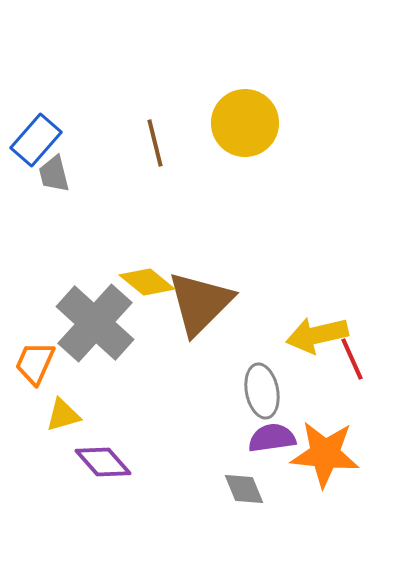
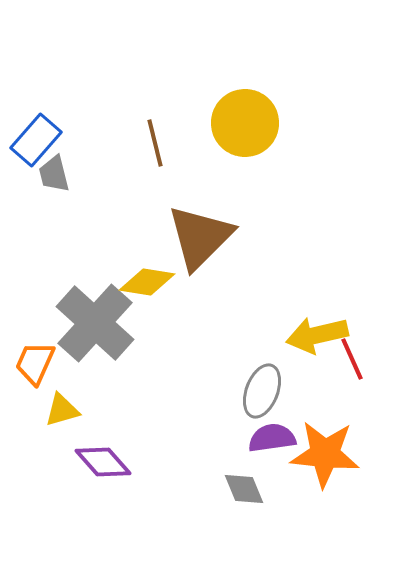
yellow diamond: rotated 30 degrees counterclockwise
brown triangle: moved 66 px up
gray ellipse: rotated 32 degrees clockwise
yellow triangle: moved 1 px left, 5 px up
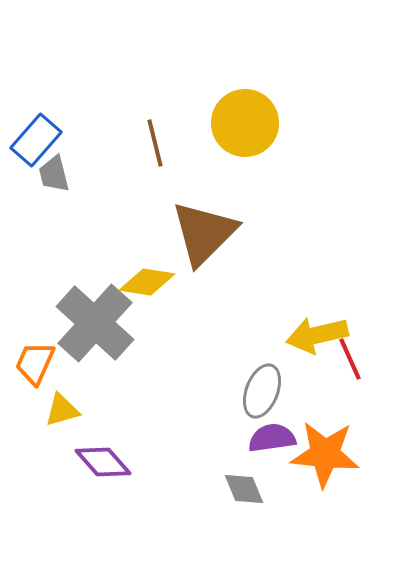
brown triangle: moved 4 px right, 4 px up
red line: moved 2 px left
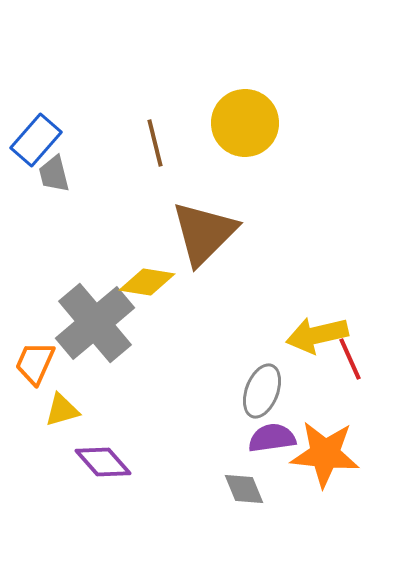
gray cross: rotated 8 degrees clockwise
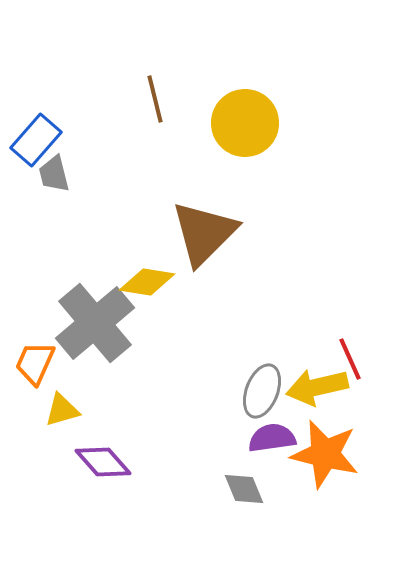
brown line: moved 44 px up
yellow arrow: moved 52 px down
orange star: rotated 8 degrees clockwise
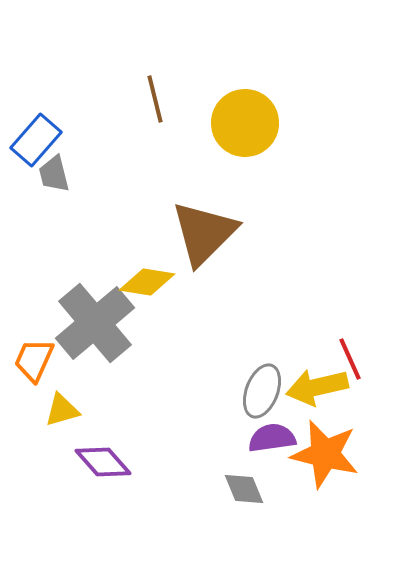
orange trapezoid: moved 1 px left, 3 px up
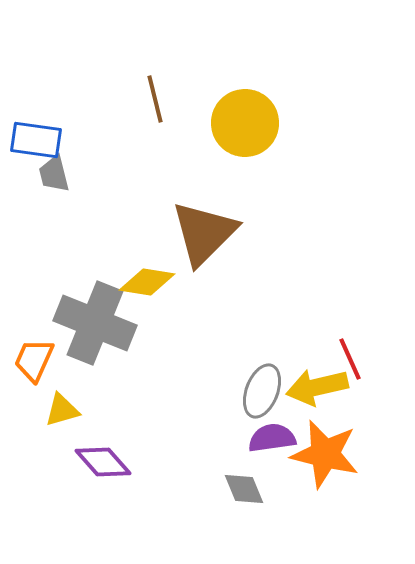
blue rectangle: rotated 57 degrees clockwise
gray cross: rotated 28 degrees counterclockwise
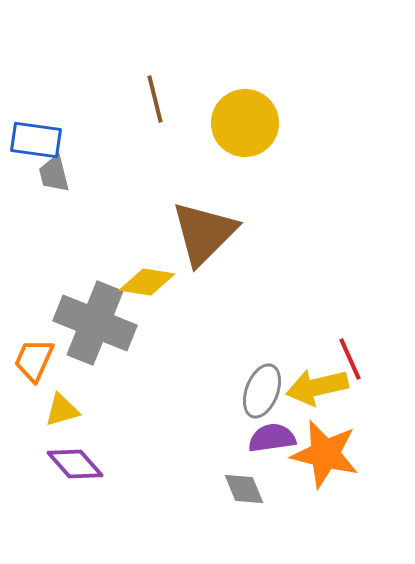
purple diamond: moved 28 px left, 2 px down
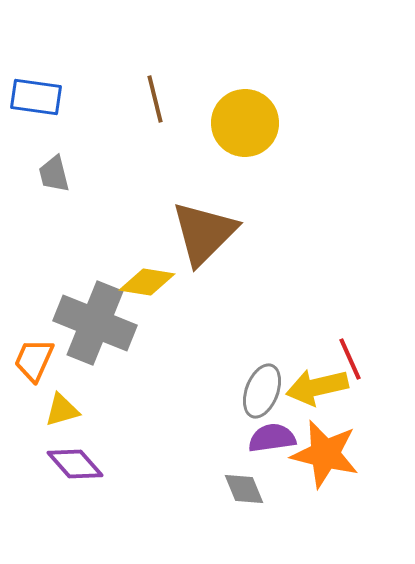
blue rectangle: moved 43 px up
